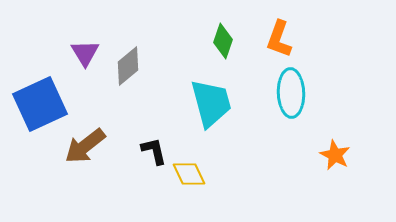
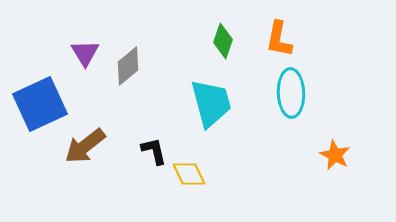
orange L-shape: rotated 9 degrees counterclockwise
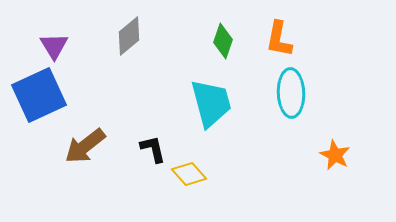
purple triangle: moved 31 px left, 7 px up
gray diamond: moved 1 px right, 30 px up
blue square: moved 1 px left, 9 px up
black L-shape: moved 1 px left, 2 px up
yellow diamond: rotated 16 degrees counterclockwise
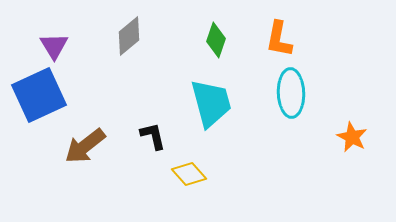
green diamond: moved 7 px left, 1 px up
black L-shape: moved 13 px up
orange star: moved 17 px right, 18 px up
